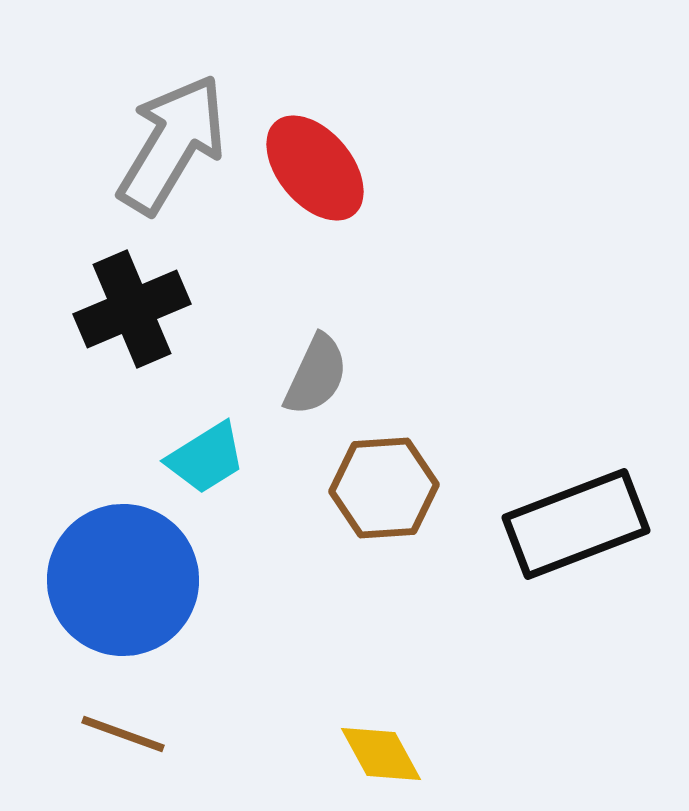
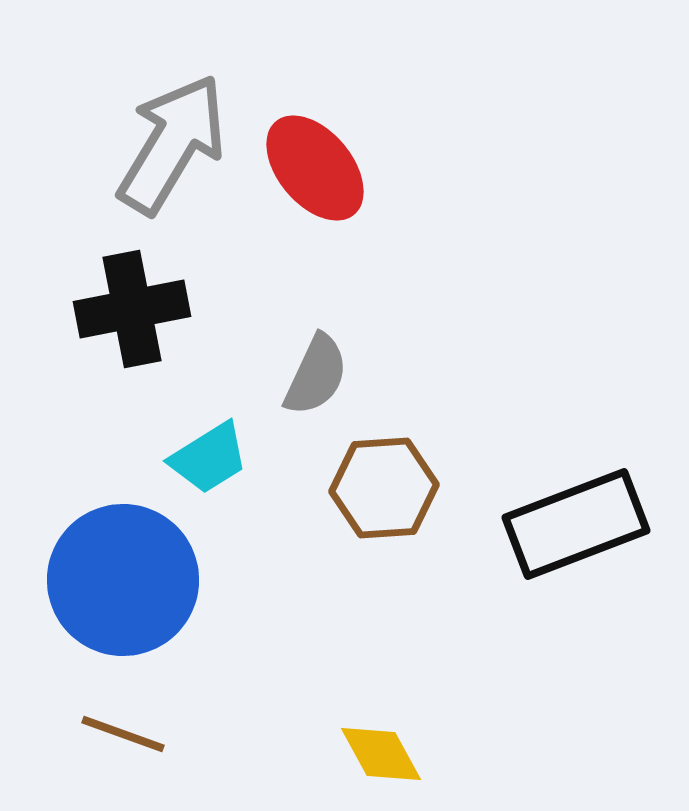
black cross: rotated 12 degrees clockwise
cyan trapezoid: moved 3 px right
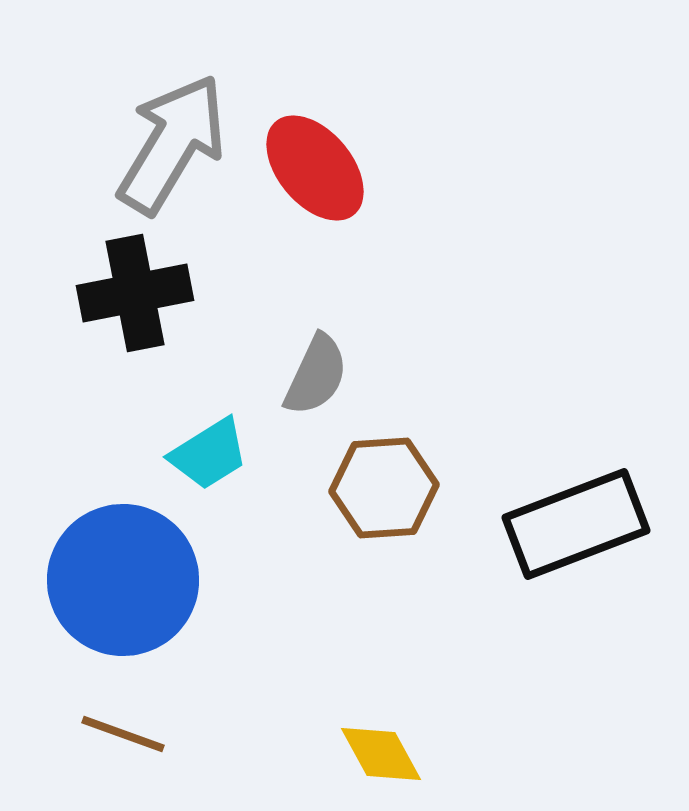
black cross: moved 3 px right, 16 px up
cyan trapezoid: moved 4 px up
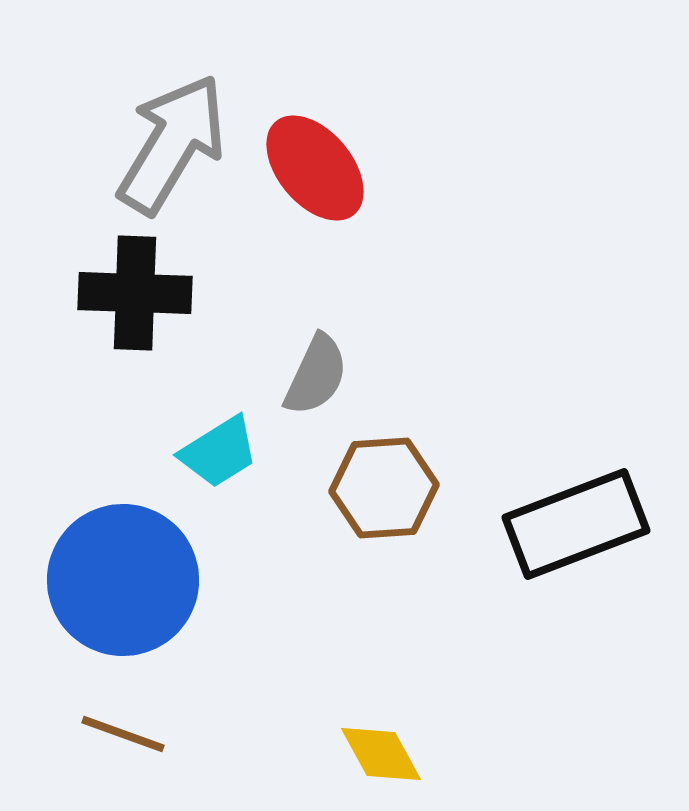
black cross: rotated 13 degrees clockwise
cyan trapezoid: moved 10 px right, 2 px up
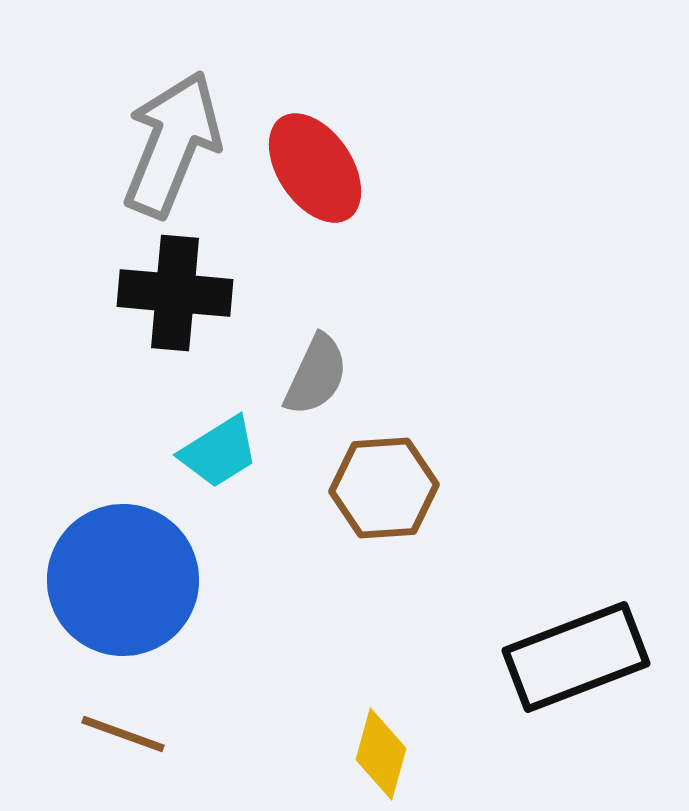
gray arrow: rotated 9 degrees counterclockwise
red ellipse: rotated 6 degrees clockwise
black cross: moved 40 px right; rotated 3 degrees clockwise
black rectangle: moved 133 px down
yellow diamond: rotated 44 degrees clockwise
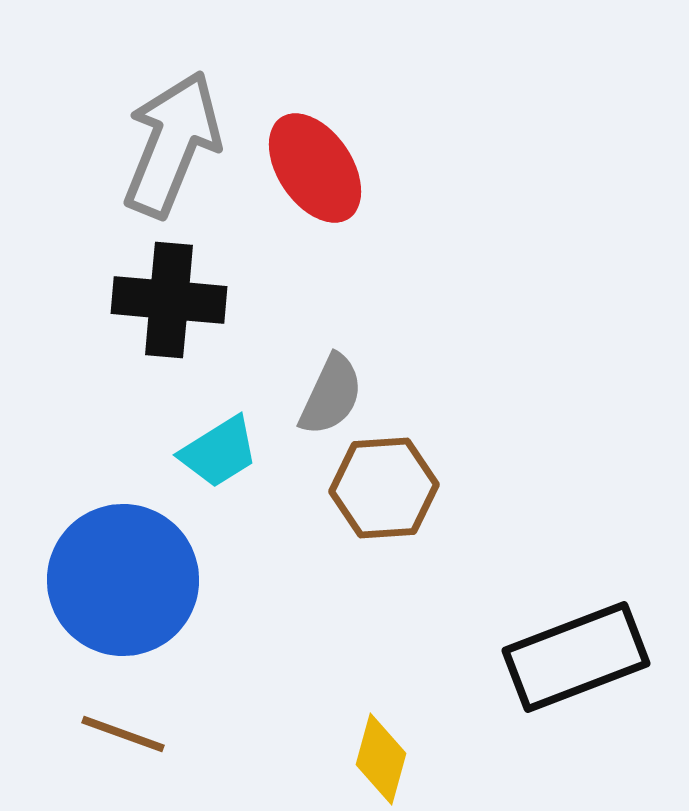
black cross: moved 6 px left, 7 px down
gray semicircle: moved 15 px right, 20 px down
yellow diamond: moved 5 px down
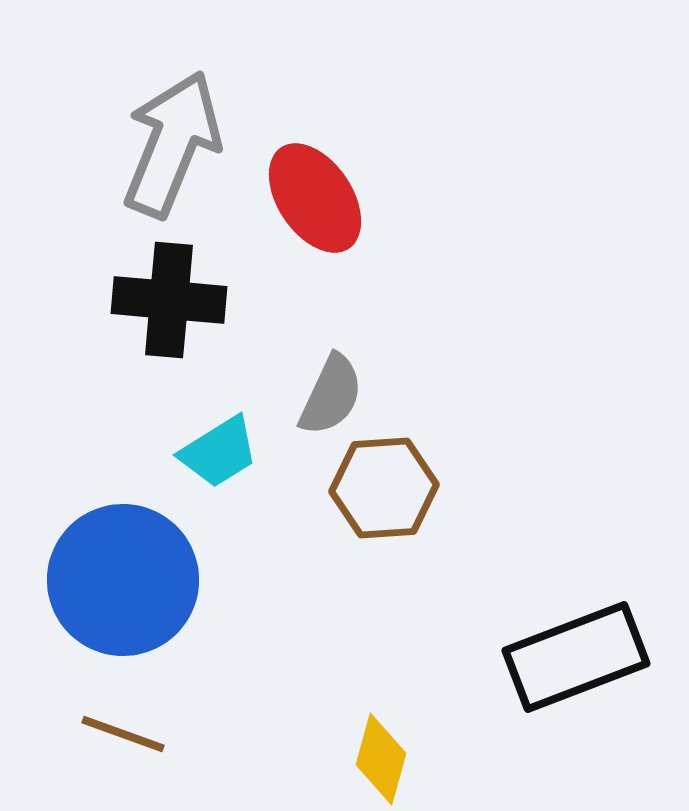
red ellipse: moved 30 px down
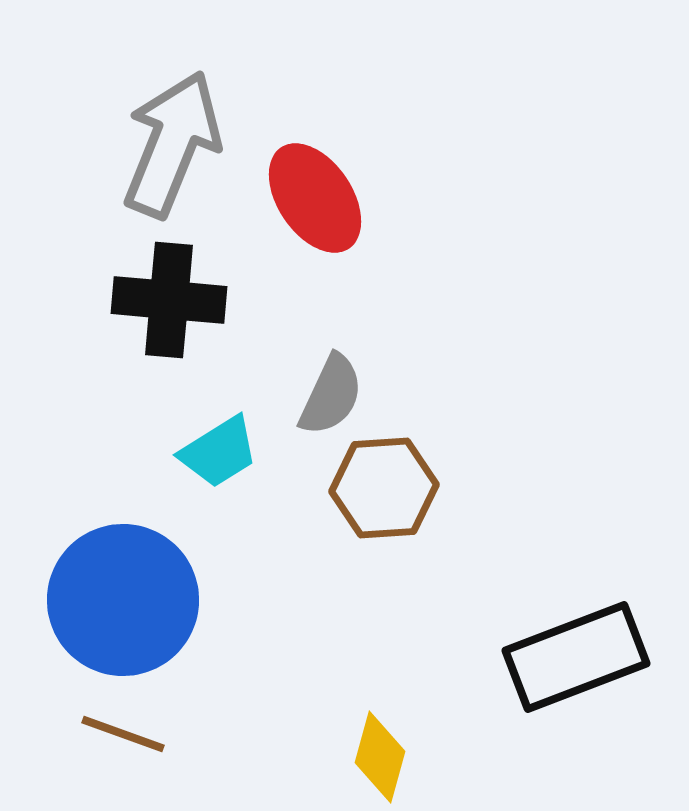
blue circle: moved 20 px down
yellow diamond: moved 1 px left, 2 px up
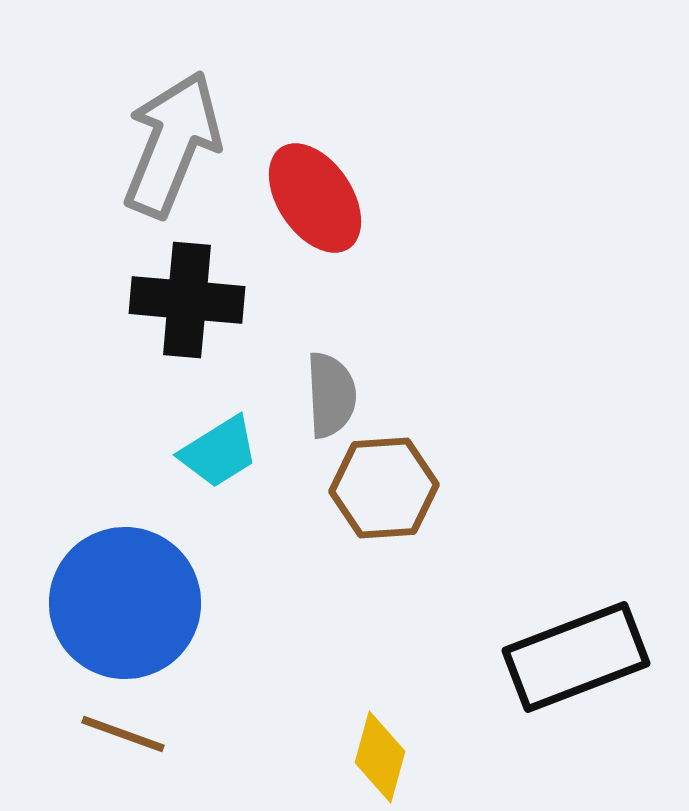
black cross: moved 18 px right
gray semicircle: rotated 28 degrees counterclockwise
blue circle: moved 2 px right, 3 px down
